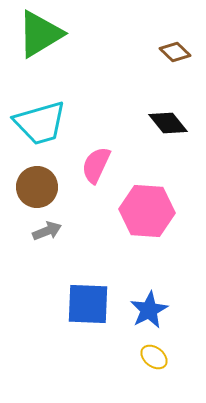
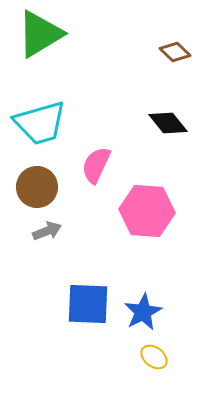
blue star: moved 6 px left, 2 px down
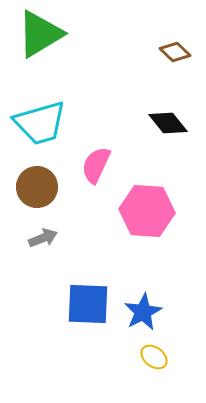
gray arrow: moved 4 px left, 7 px down
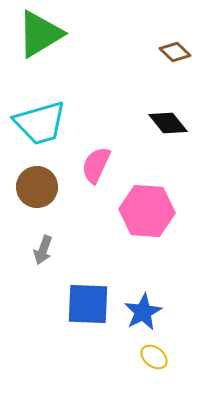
gray arrow: moved 12 px down; rotated 132 degrees clockwise
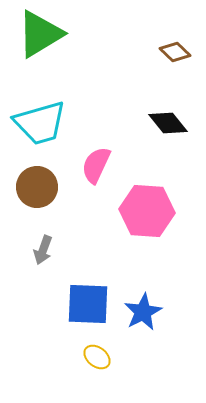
yellow ellipse: moved 57 px left
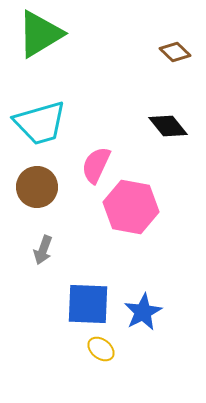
black diamond: moved 3 px down
pink hexagon: moved 16 px left, 4 px up; rotated 6 degrees clockwise
yellow ellipse: moved 4 px right, 8 px up
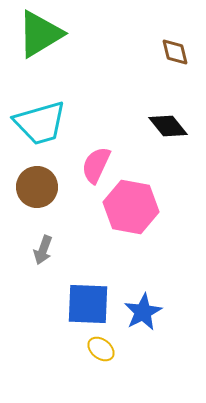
brown diamond: rotated 32 degrees clockwise
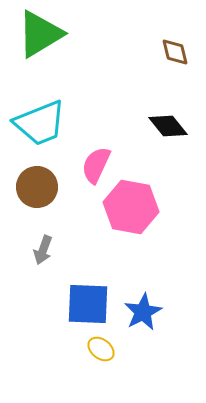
cyan trapezoid: rotated 6 degrees counterclockwise
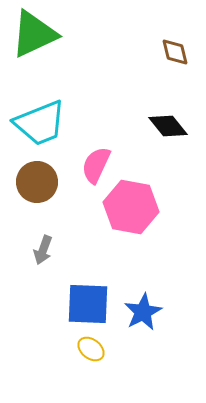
green triangle: moved 6 px left; rotated 6 degrees clockwise
brown circle: moved 5 px up
yellow ellipse: moved 10 px left
